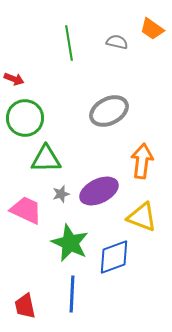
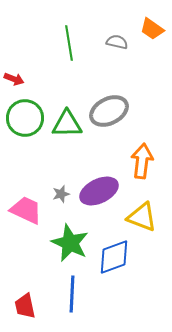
green triangle: moved 21 px right, 35 px up
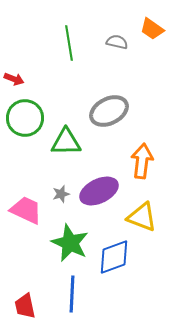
green triangle: moved 1 px left, 18 px down
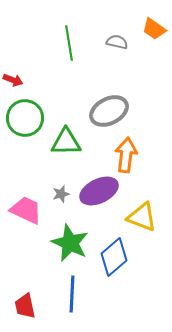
orange trapezoid: moved 2 px right
red arrow: moved 1 px left, 1 px down
orange arrow: moved 16 px left, 6 px up
blue diamond: rotated 21 degrees counterclockwise
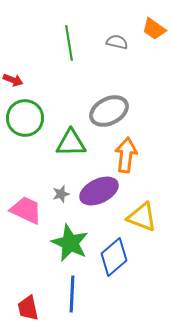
green triangle: moved 5 px right, 1 px down
red trapezoid: moved 3 px right, 2 px down
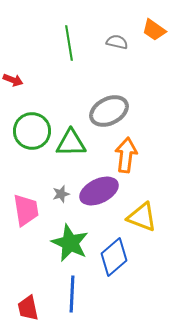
orange trapezoid: moved 1 px down
green circle: moved 7 px right, 13 px down
pink trapezoid: rotated 56 degrees clockwise
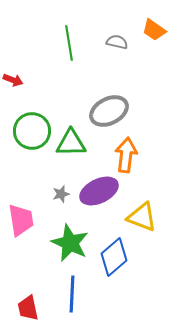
pink trapezoid: moved 5 px left, 10 px down
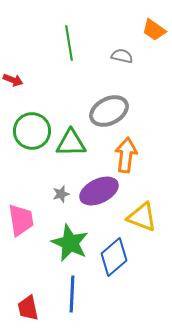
gray semicircle: moved 5 px right, 14 px down
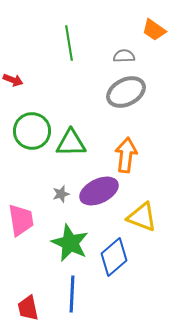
gray semicircle: moved 2 px right; rotated 15 degrees counterclockwise
gray ellipse: moved 17 px right, 19 px up
